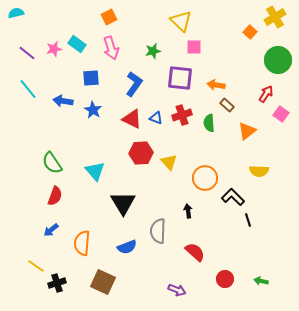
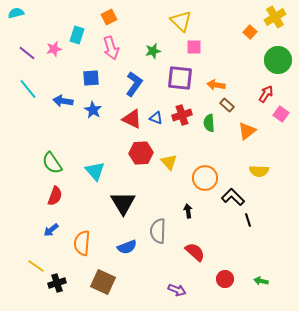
cyan rectangle at (77, 44): moved 9 px up; rotated 72 degrees clockwise
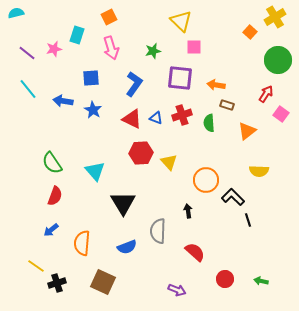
brown rectangle at (227, 105): rotated 24 degrees counterclockwise
orange circle at (205, 178): moved 1 px right, 2 px down
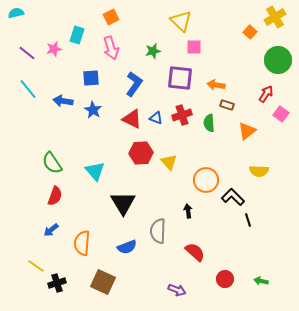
orange square at (109, 17): moved 2 px right
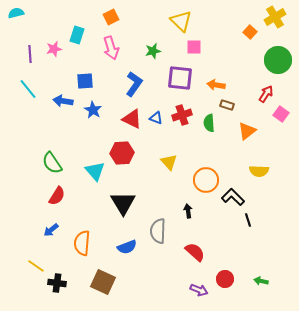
purple line at (27, 53): moved 3 px right, 1 px down; rotated 48 degrees clockwise
blue square at (91, 78): moved 6 px left, 3 px down
red hexagon at (141, 153): moved 19 px left
red semicircle at (55, 196): moved 2 px right; rotated 12 degrees clockwise
black cross at (57, 283): rotated 24 degrees clockwise
purple arrow at (177, 290): moved 22 px right
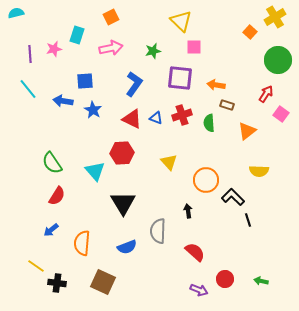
pink arrow at (111, 48): rotated 85 degrees counterclockwise
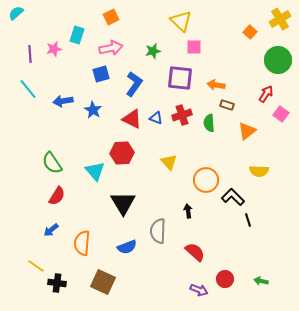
cyan semicircle at (16, 13): rotated 28 degrees counterclockwise
yellow cross at (275, 17): moved 5 px right, 2 px down
blue square at (85, 81): moved 16 px right, 7 px up; rotated 12 degrees counterclockwise
blue arrow at (63, 101): rotated 18 degrees counterclockwise
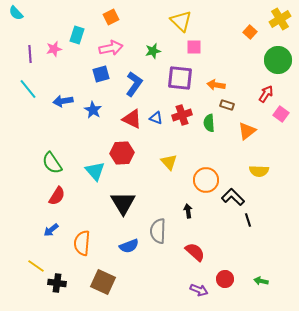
cyan semicircle at (16, 13): rotated 91 degrees counterclockwise
blue semicircle at (127, 247): moved 2 px right, 1 px up
